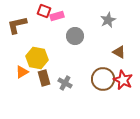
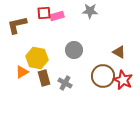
red square: moved 2 px down; rotated 24 degrees counterclockwise
gray star: moved 18 px left, 9 px up; rotated 28 degrees clockwise
gray circle: moved 1 px left, 14 px down
brown circle: moved 3 px up
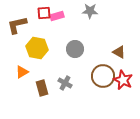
gray circle: moved 1 px right, 1 px up
yellow hexagon: moved 10 px up
brown rectangle: moved 2 px left, 10 px down
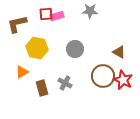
red square: moved 2 px right, 1 px down
brown L-shape: moved 1 px up
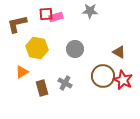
pink rectangle: moved 1 px left, 1 px down
